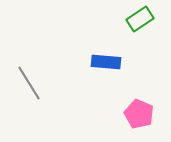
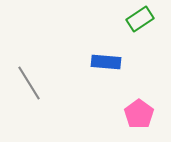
pink pentagon: rotated 12 degrees clockwise
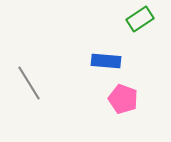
blue rectangle: moved 1 px up
pink pentagon: moved 16 px left, 15 px up; rotated 16 degrees counterclockwise
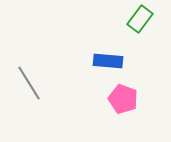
green rectangle: rotated 20 degrees counterclockwise
blue rectangle: moved 2 px right
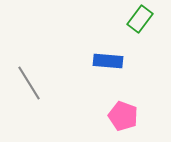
pink pentagon: moved 17 px down
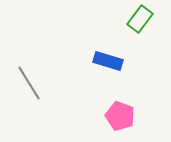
blue rectangle: rotated 12 degrees clockwise
pink pentagon: moved 3 px left
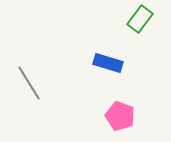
blue rectangle: moved 2 px down
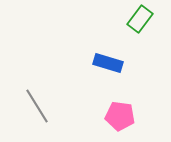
gray line: moved 8 px right, 23 px down
pink pentagon: rotated 12 degrees counterclockwise
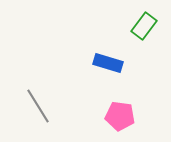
green rectangle: moved 4 px right, 7 px down
gray line: moved 1 px right
